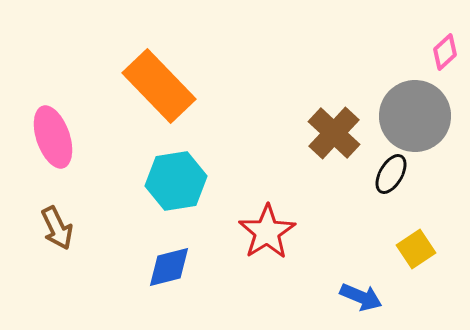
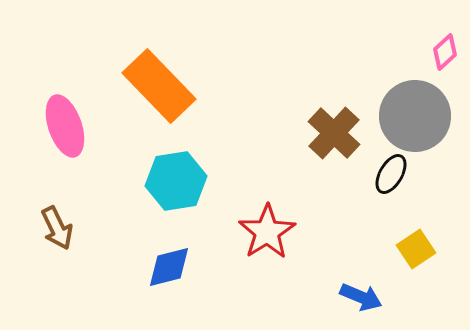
pink ellipse: moved 12 px right, 11 px up
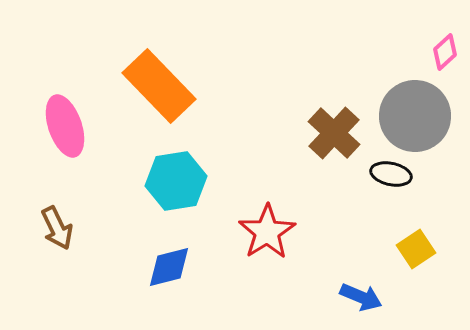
black ellipse: rotated 72 degrees clockwise
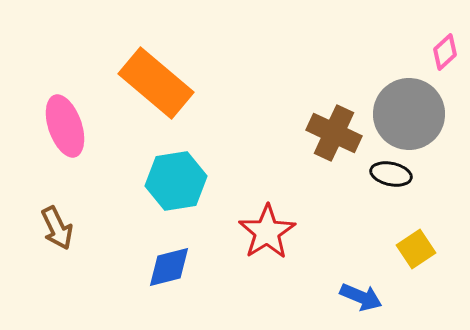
orange rectangle: moved 3 px left, 3 px up; rotated 6 degrees counterclockwise
gray circle: moved 6 px left, 2 px up
brown cross: rotated 18 degrees counterclockwise
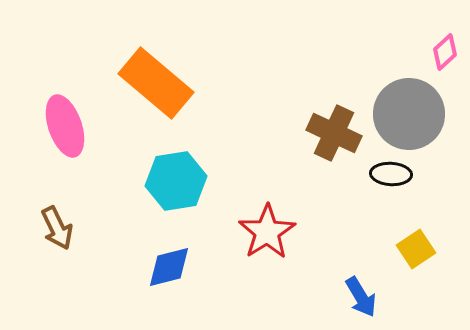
black ellipse: rotated 9 degrees counterclockwise
blue arrow: rotated 36 degrees clockwise
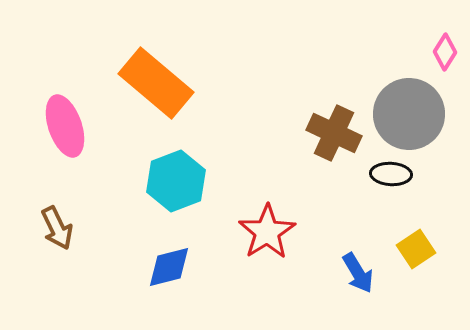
pink diamond: rotated 15 degrees counterclockwise
cyan hexagon: rotated 12 degrees counterclockwise
blue arrow: moved 3 px left, 24 px up
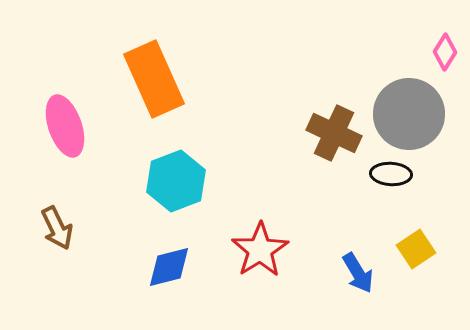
orange rectangle: moved 2 px left, 4 px up; rotated 26 degrees clockwise
red star: moved 7 px left, 18 px down
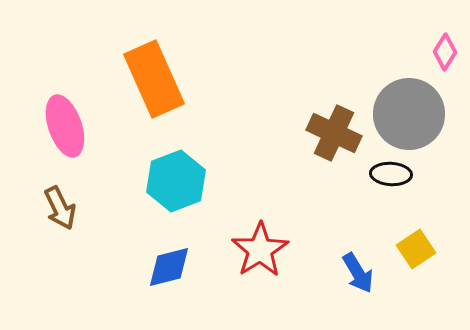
brown arrow: moved 3 px right, 20 px up
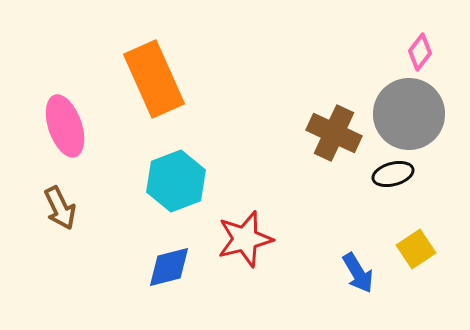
pink diamond: moved 25 px left; rotated 6 degrees clockwise
black ellipse: moved 2 px right; rotated 18 degrees counterclockwise
red star: moved 15 px left, 11 px up; rotated 18 degrees clockwise
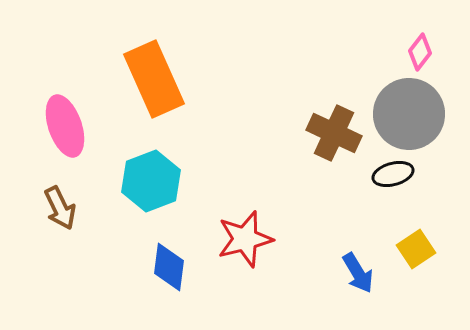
cyan hexagon: moved 25 px left
blue diamond: rotated 69 degrees counterclockwise
